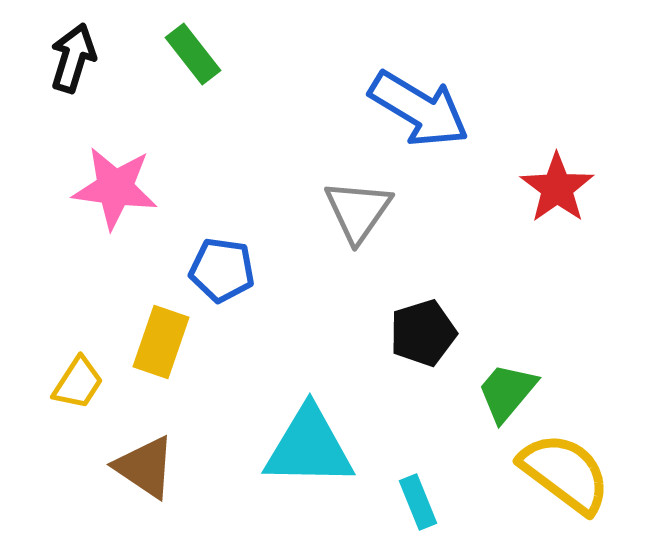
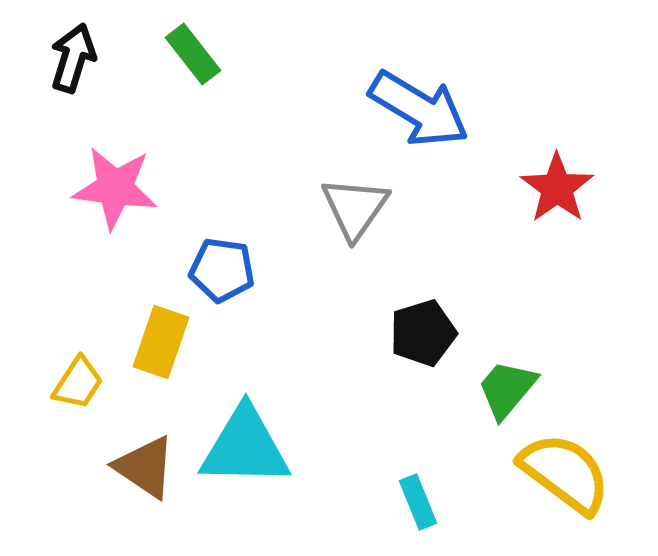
gray triangle: moved 3 px left, 3 px up
green trapezoid: moved 3 px up
cyan triangle: moved 64 px left
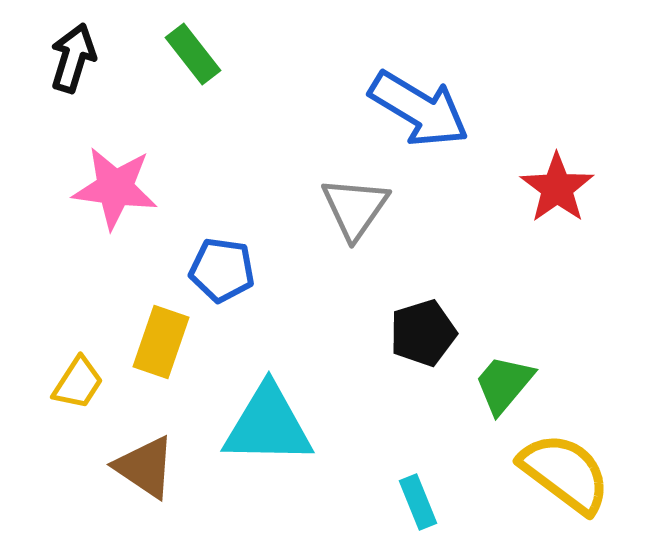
green trapezoid: moved 3 px left, 5 px up
cyan triangle: moved 23 px right, 22 px up
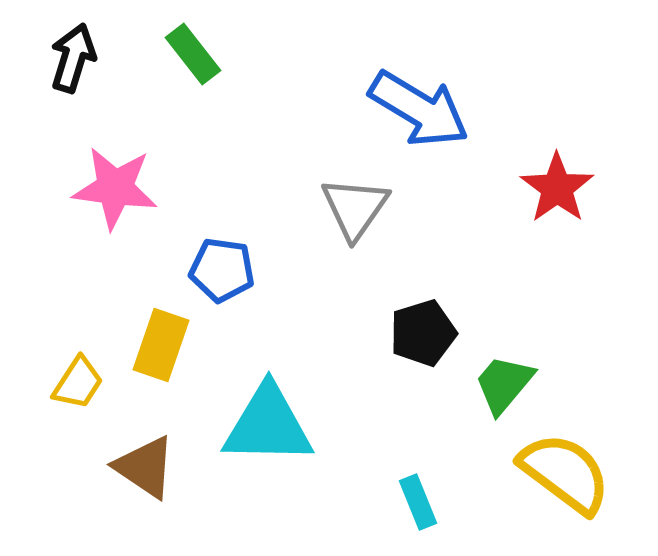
yellow rectangle: moved 3 px down
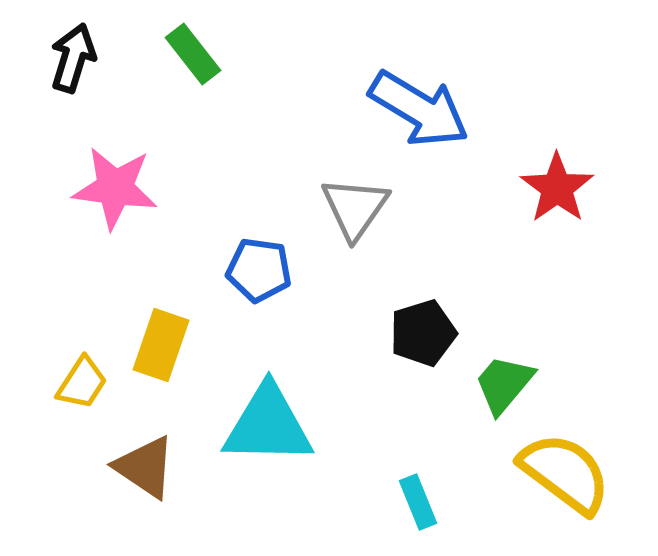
blue pentagon: moved 37 px right
yellow trapezoid: moved 4 px right
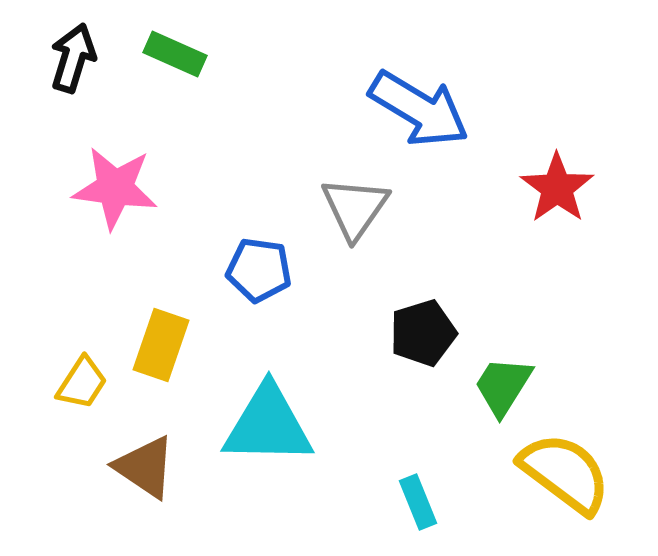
green rectangle: moved 18 px left; rotated 28 degrees counterclockwise
green trapezoid: moved 1 px left, 2 px down; rotated 8 degrees counterclockwise
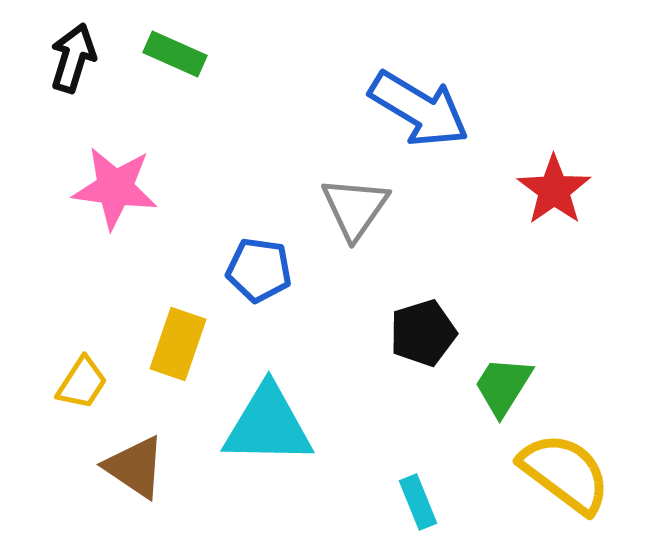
red star: moved 3 px left, 2 px down
yellow rectangle: moved 17 px right, 1 px up
brown triangle: moved 10 px left
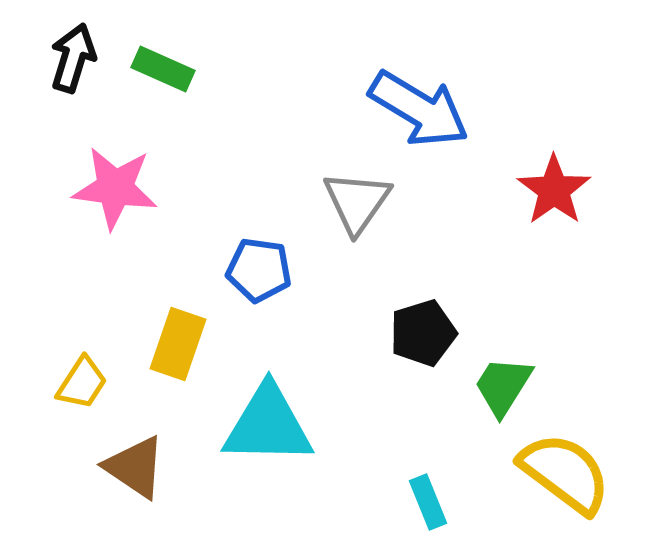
green rectangle: moved 12 px left, 15 px down
gray triangle: moved 2 px right, 6 px up
cyan rectangle: moved 10 px right
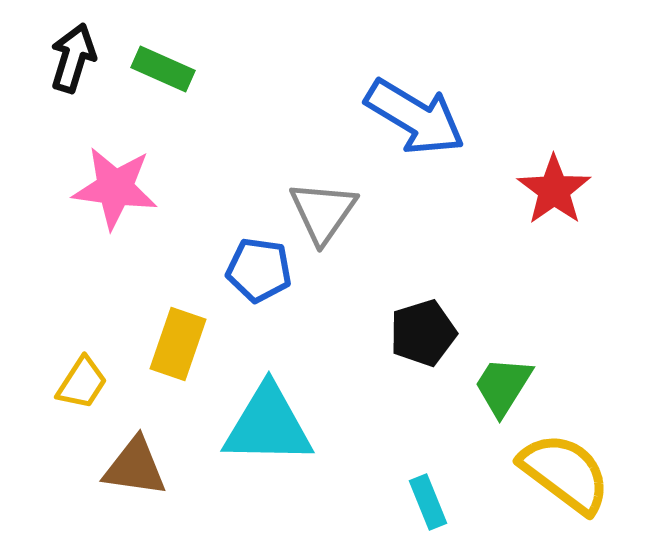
blue arrow: moved 4 px left, 8 px down
gray triangle: moved 34 px left, 10 px down
brown triangle: rotated 26 degrees counterclockwise
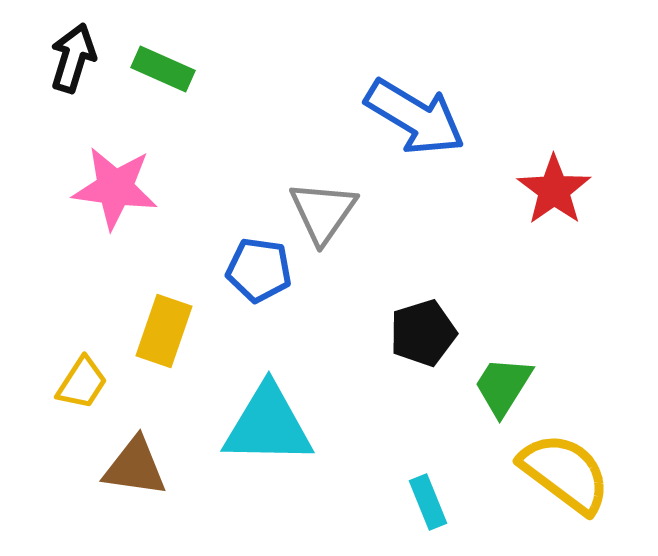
yellow rectangle: moved 14 px left, 13 px up
